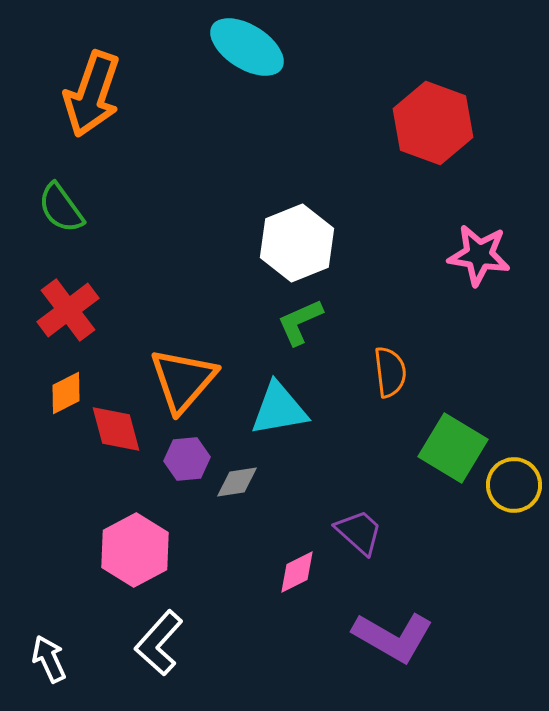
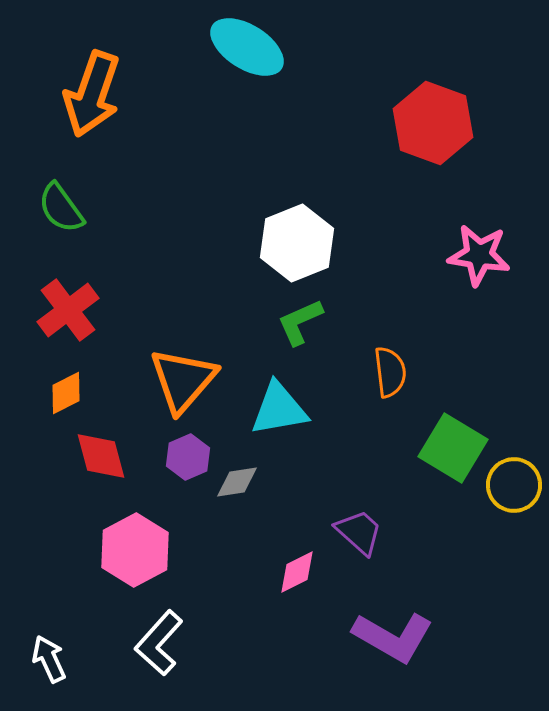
red diamond: moved 15 px left, 27 px down
purple hexagon: moved 1 px right, 2 px up; rotated 18 degrees counterclockwise
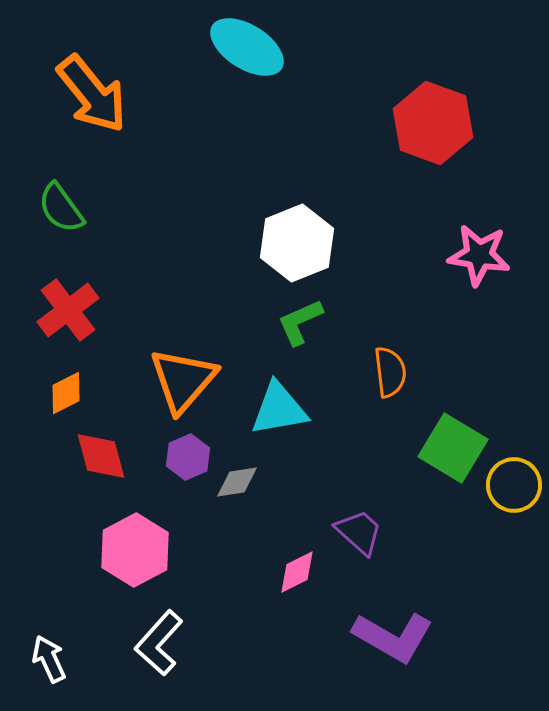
orange arrow: rotated 58 degrees counterclockwise
